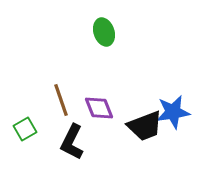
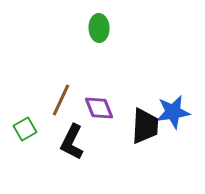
green ellipse: moved 5 px left, 4 px up; rotated 16 degrees clockwise
brown line: rotated 44 degrees clockwise
black trapezoid: rotated 66 degrees counterclockwise
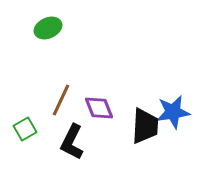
green ellipse: moved 51 px left; rotated 68 degrees clockwise
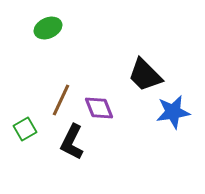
black trapezoid: moved 51 px up; rotated 132 degrees clockwise
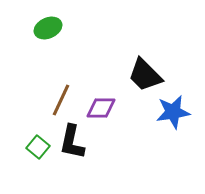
purple diamond: moved 2 px right; rotated 68 degrees counterclockwise
green square: moved 13 px right, 18 px down; rotated 20 degrees counterclockwise
black L-shape: rotated 15 degrees counterclockwise
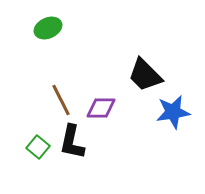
brown line: rotated 52 degrees counterclockwise
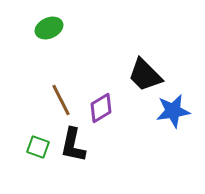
green ellipse: moved 1 px right
purple diamond: rotated 32 degrees counterclockwise
blue star: moved 1 px up
black L-shape: moved 1 px right, 3 px down
green square: rotated 20 degrees counterclockwise
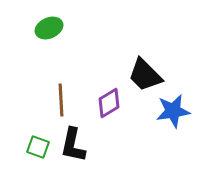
brown line: rotated 24 degrees clockwise
purple diamond: moved 8 px right, 5 px up
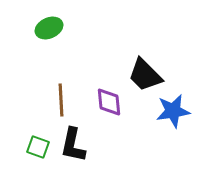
purple diamond: moved 1 px up; rotated 64 degrees counterclockwise
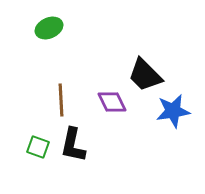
purple diamond: moved 3 px right; rotated 20 degrees counterclockwise
